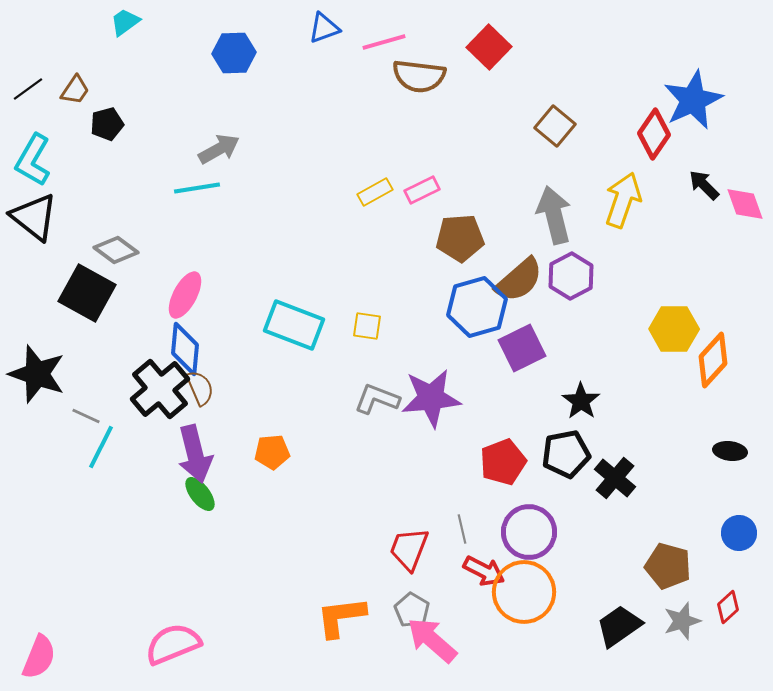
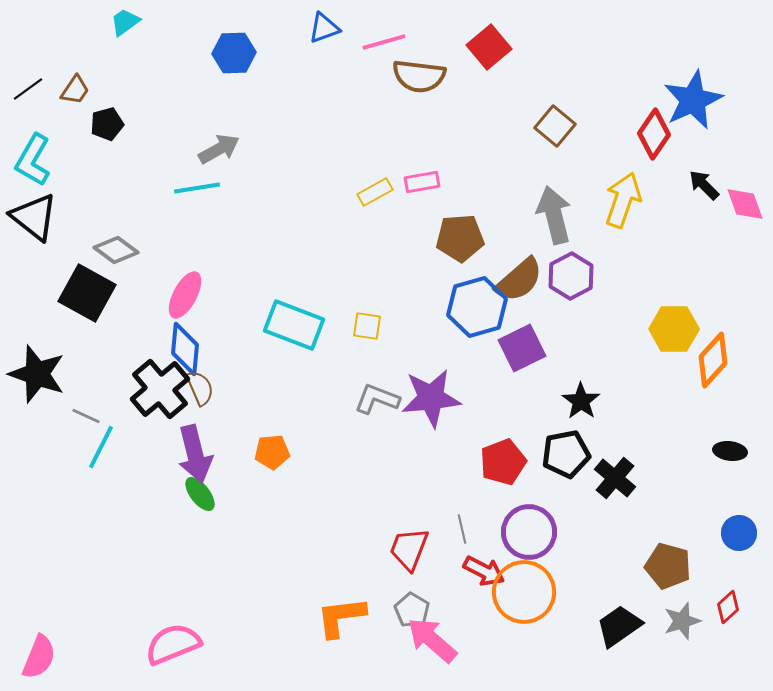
red square at (489, 47): rotated 6 degrees clockwise
pink rectangle at (422, 190): moved 8 px up; rotated 16 degrees clockwise
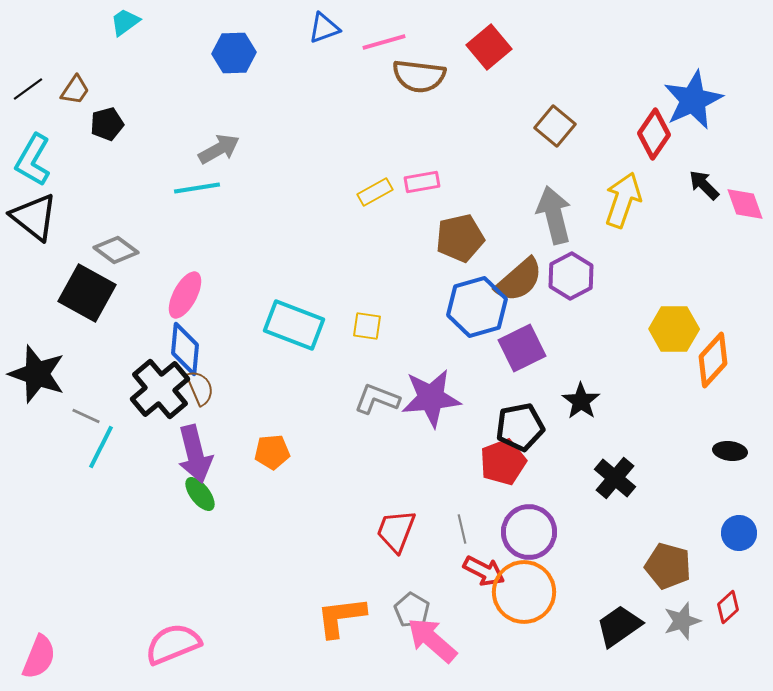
brown pentagon at (460, 238): rotated 9 degrees counterclockwise
black pentagon at (566, 454): moved 46 px left, 27 px up
red trapezoid at (409, 549): moved 13 px left, 18 px up
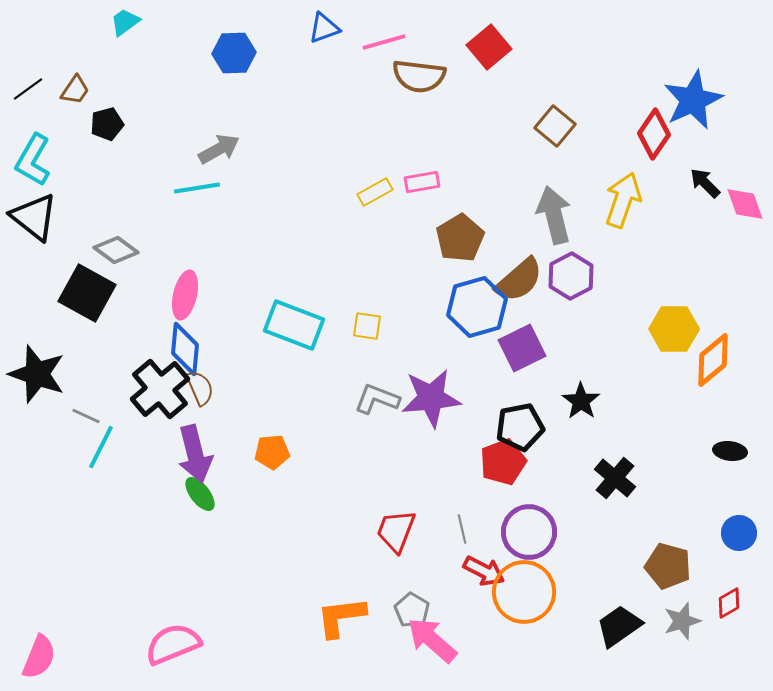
black arrow at (704, 185): moved 1 px right, 2 px up
brown pentagon at (460, 238): rotated 18 degrees counterclockwise
pink ellipse at (185, 295): rotated 15 degrees counterclockwise
orange diamond at (713, 360): rotated 8 degrees clockwise
red diamond at (728, 607): moved 1 px right, 4 px up; rotated 12 degrees clockwise
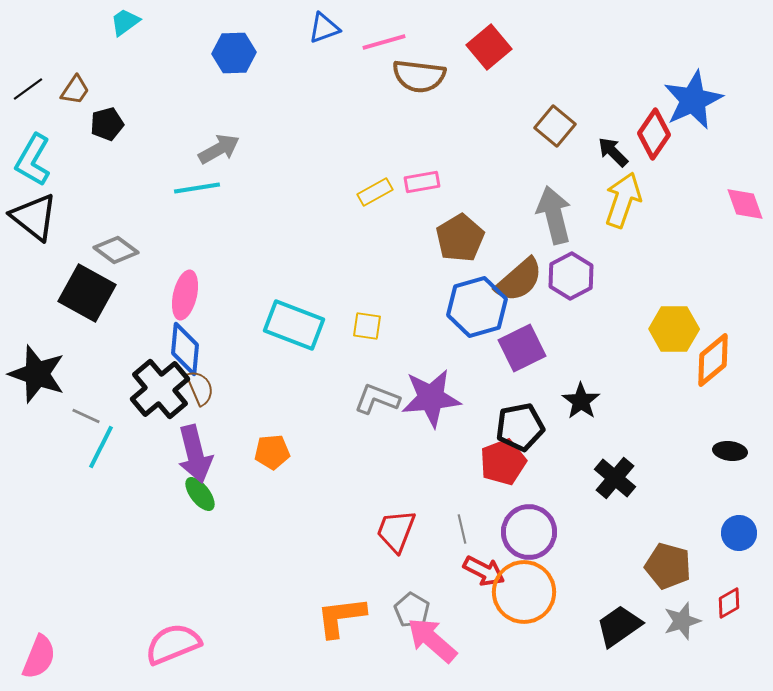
black arrow at (705, 183): moved 92 px left, 31 px up
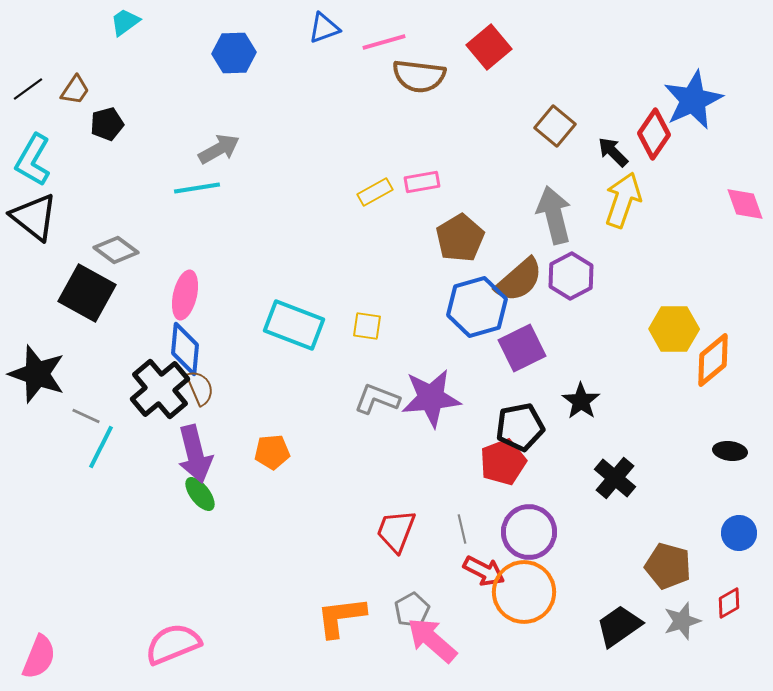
gray pentagon at (412, 610): rotated 12 degrees clockwise
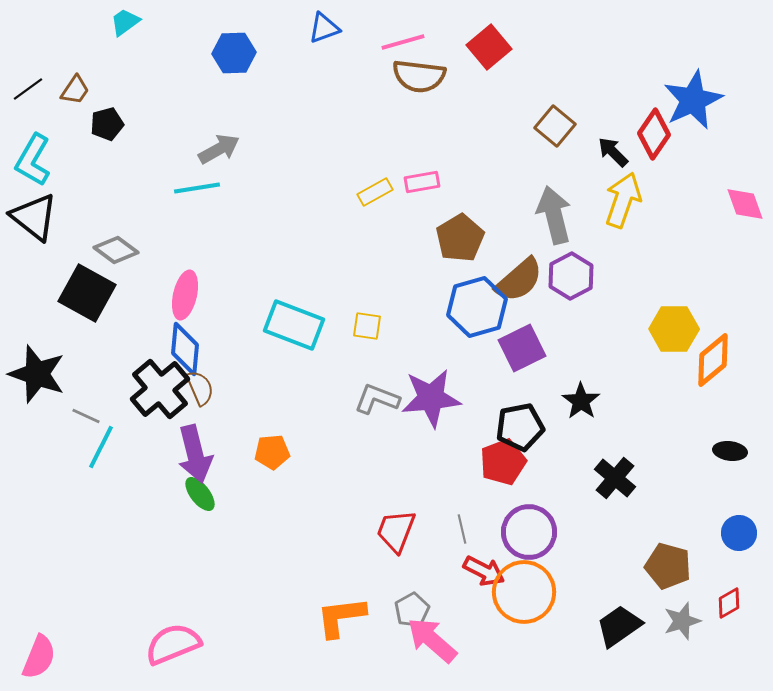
pink line at (384, 42): moved 19 px right
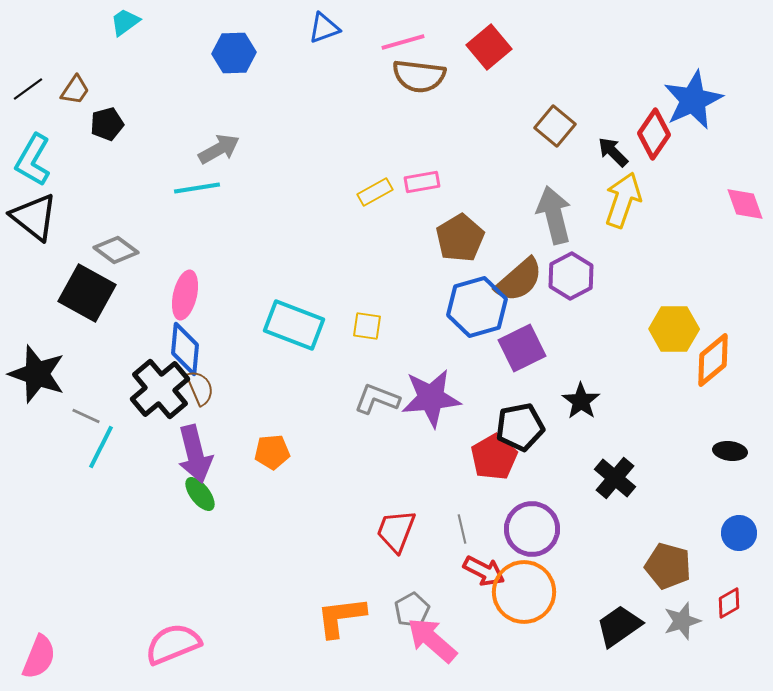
red pentagon at (503, 462): moved 9 px left, 5 px up; rotated 9 degrees counterclockwise
purple circle at (529, 532): moved 3 px right, 3 px up
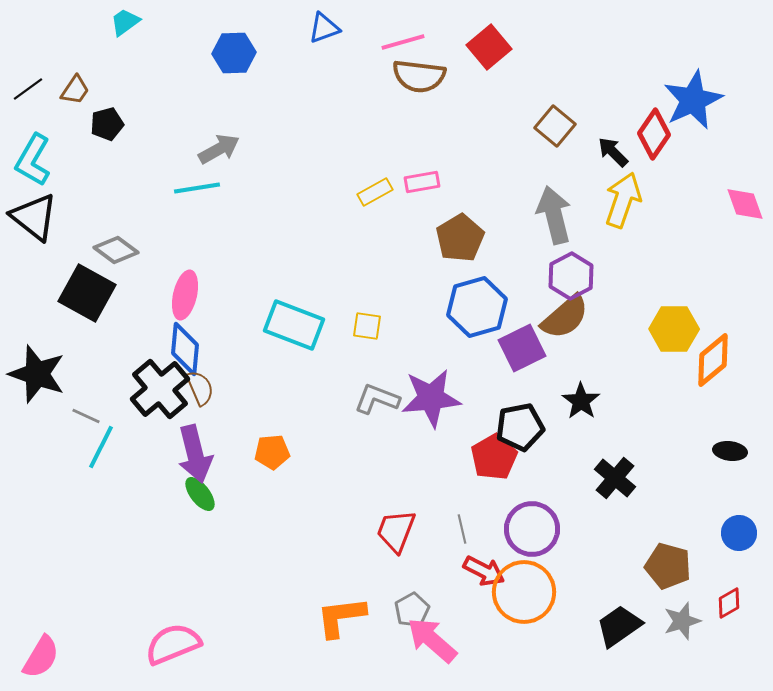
brown semicircle at (519, 280): moved 46 px right, 37 px down
pink semicircle at (39, 657): moved 2 px right; rotated 9 degrees clockwise
